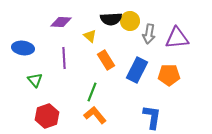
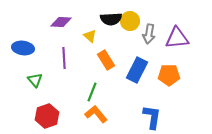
orange L-shape: moved 1 px right, 1 px up
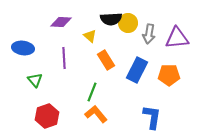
yellow circle: moved 2 px left, 2 px down
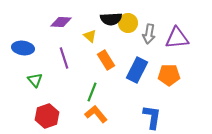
purple line: rotated 15 degrees counterclockwise
